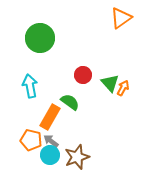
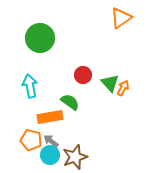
orange rectangle: rotated 50 degrees clockwise
brown star: moved 2 px left
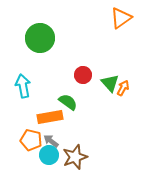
cyan arrow: moved 7 px left
green semicircle: moved 2 px left
cyan circle: moved 1 px left
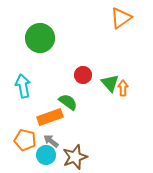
orange arrow: rotated 28 degrees counterclockwise
orange rectangle: rotated 10 degrees counterclockwise
orange pentagon: moved 6 px left
cyan circle: moved 3 px left
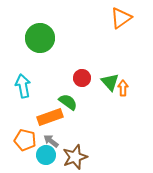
red circle: moved 1 px left, 3 px down
green triangle: moved 1 px up
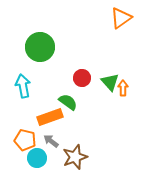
green circle: moved 9 px down
cyan circle: moved 9 px left, 3 px down
